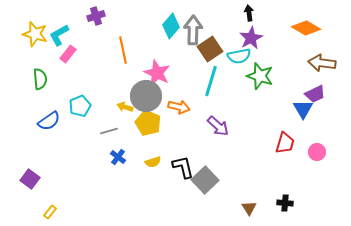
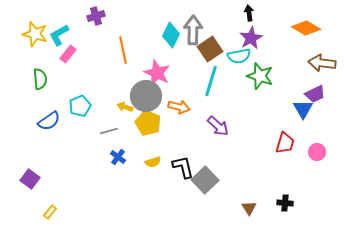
cyan diamond: moved 9 px down; rotated 15 degrees counterclockwise
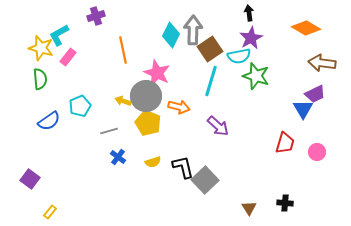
yellow star: moved 6 px right, 14 px down
pink rectangle: moved 3 px down
green star: moved 4 px left
yellow arrow: moved 2 px left, 6 px up
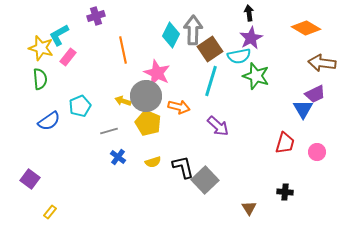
black cross: moved 11 px up
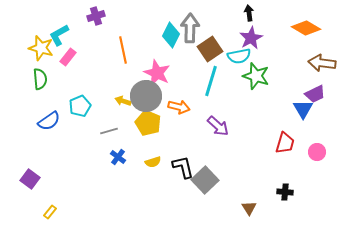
gray arrow: moved 3 px left, 2 px up
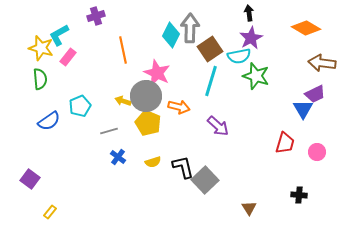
black cross: moved 14 px right, 3 px down
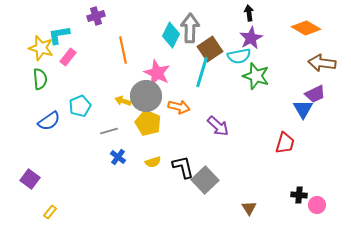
cyan L-shape: rotated 20 degrees clockwise
cyan line: moved 9 px left, 9 px up
pink circle: moved 53 px down
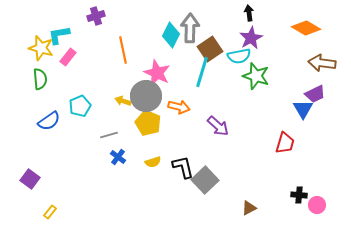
gray line: moved 4 px down
brown triangle: rotated 35 degrees clockwise
